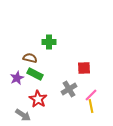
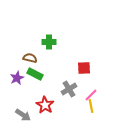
red star: moved 7 px right, 6 px down
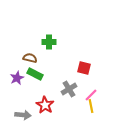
red square: rotated 16 degrees clockwise
gray arrow: rotated 28 degrees counterclockwise
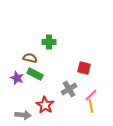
purple star: rotated 24 degrees counterclockwise
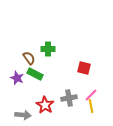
green cross: moved 1 px left, 7 px down
brown semicircle: moved 1 px left; rotated 40 degrees clockwise
gray cross: moved 9 px down; rotated 21 degrees clockwise
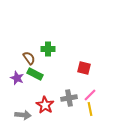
pink line: moved 1 px left
yellow line: moved 1 px left, 3 px down
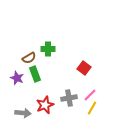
brown semicircle: rotated 96 degrees clockwise
red square: rotated 24 degrees clockwise
green rectangle: rotated 42 degrees clockwise
red star: rotated 18 degrees clockwise
yellow line: moved 2 px right, 1 px up; rotated 40 degrees clockwise
gray arrow: moved 2 px up
